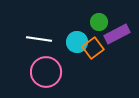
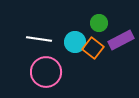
green circle: moved 1 px down
purple rectangle: moved 4 px right, 6 px down
cyan circle: moved 2 px left
orange square: rotated 15 degrees counterclockwise
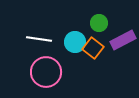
purple rectangle: moved 2 px right
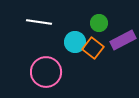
white line: moved 17 px up
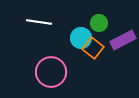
cyan circle: moved 6 px right, 4 px up
pink circle: moved 5 px right
